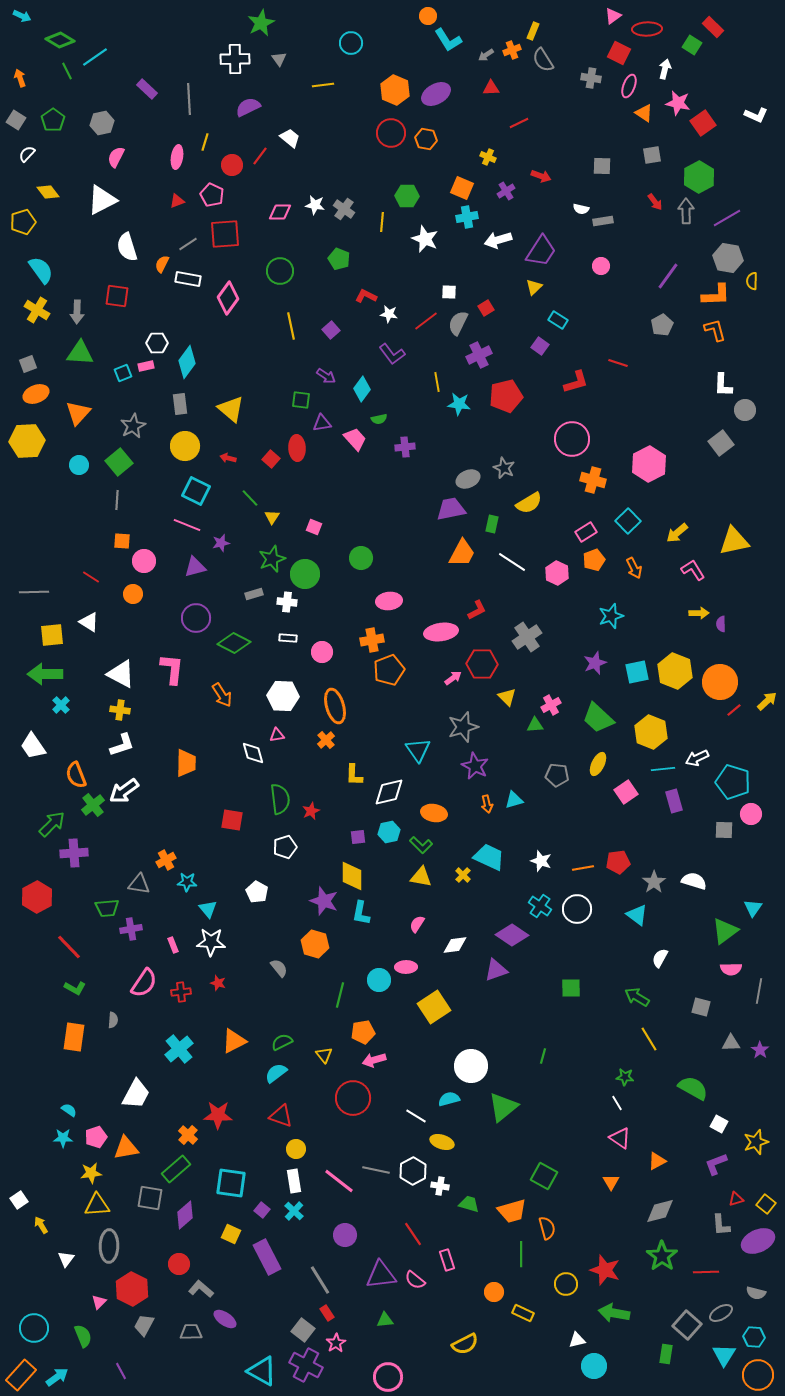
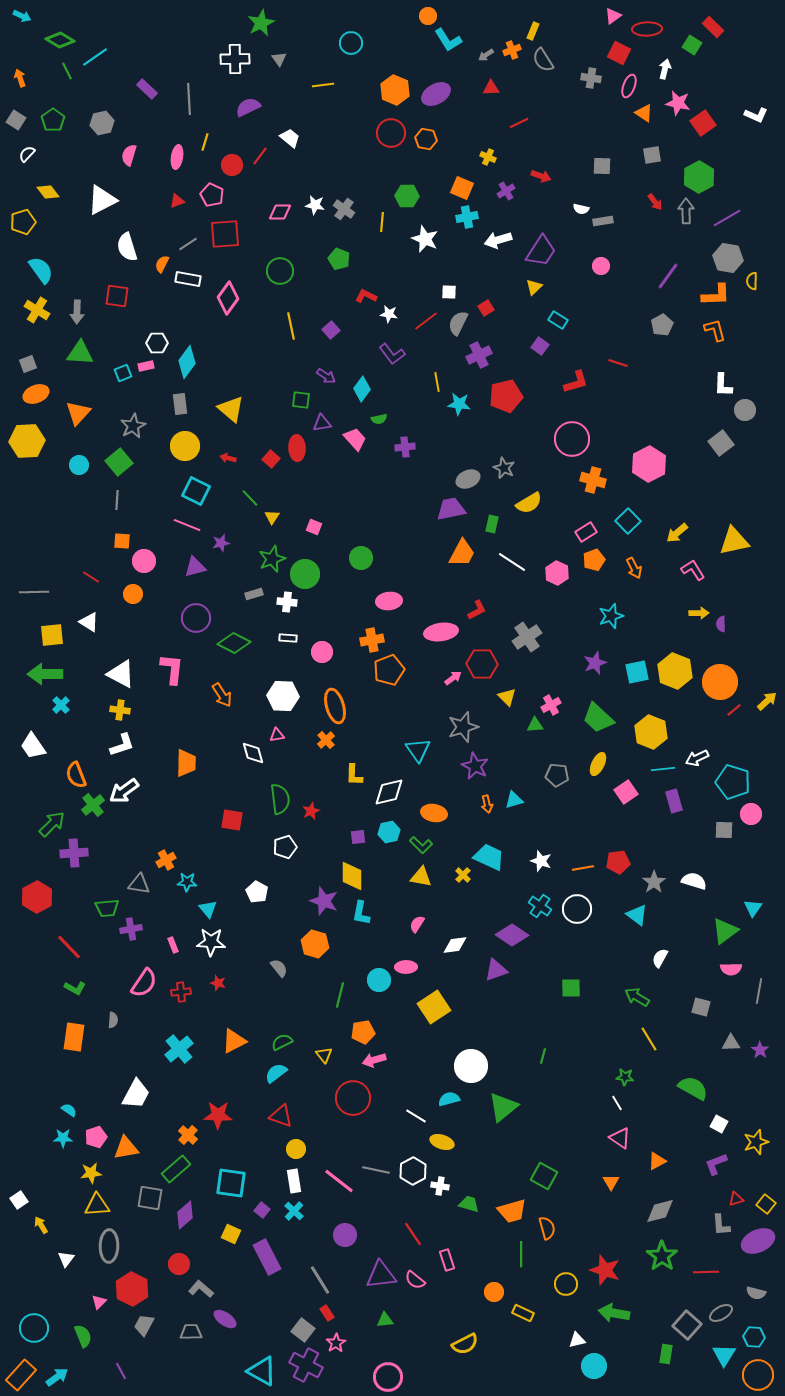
pink semicircle at (116, 157): moved 13 px right, 2 px up; rotated 10 degrees counterclockwise
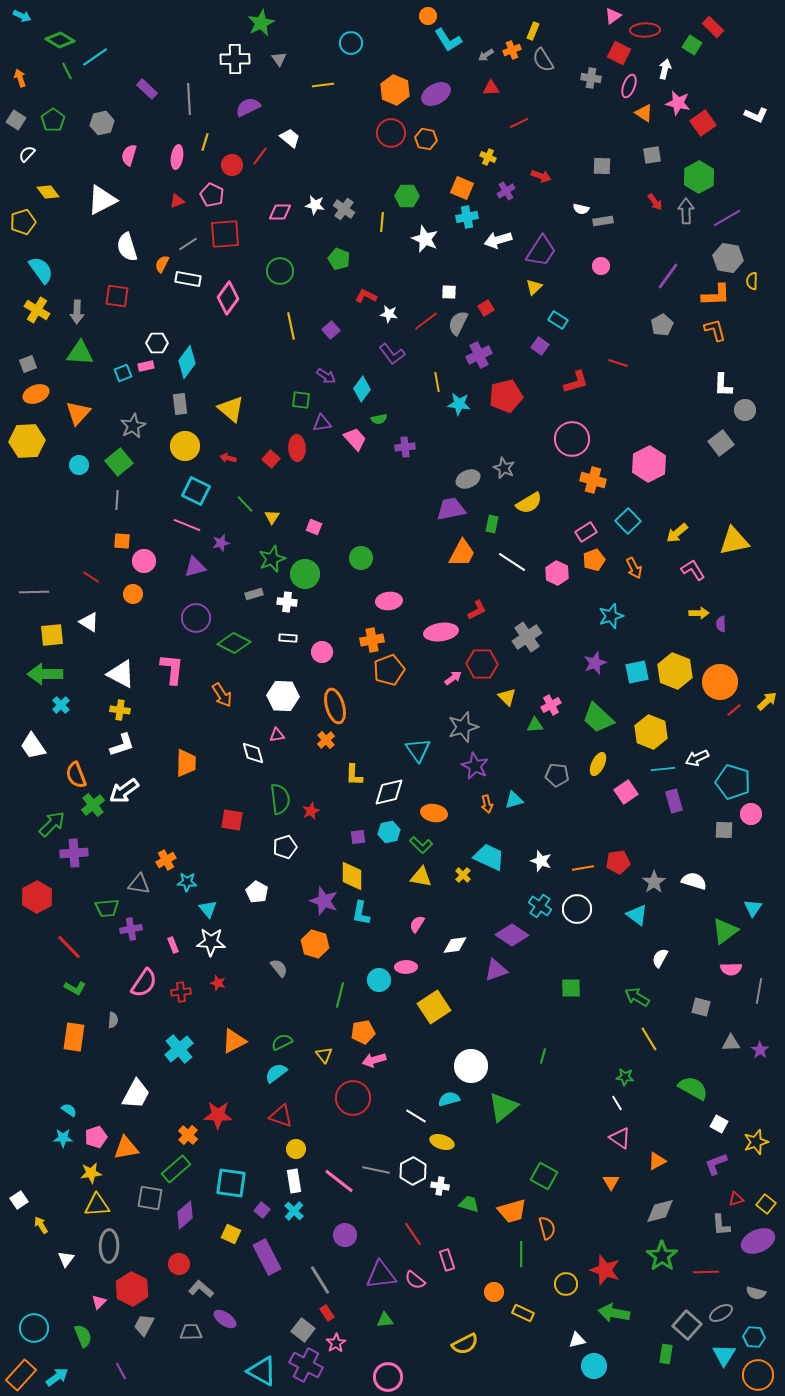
red ellipse at (647, 29): moved 2 px left, 1 px down
green line at (250, 498): moved 5 px left, 6 px down
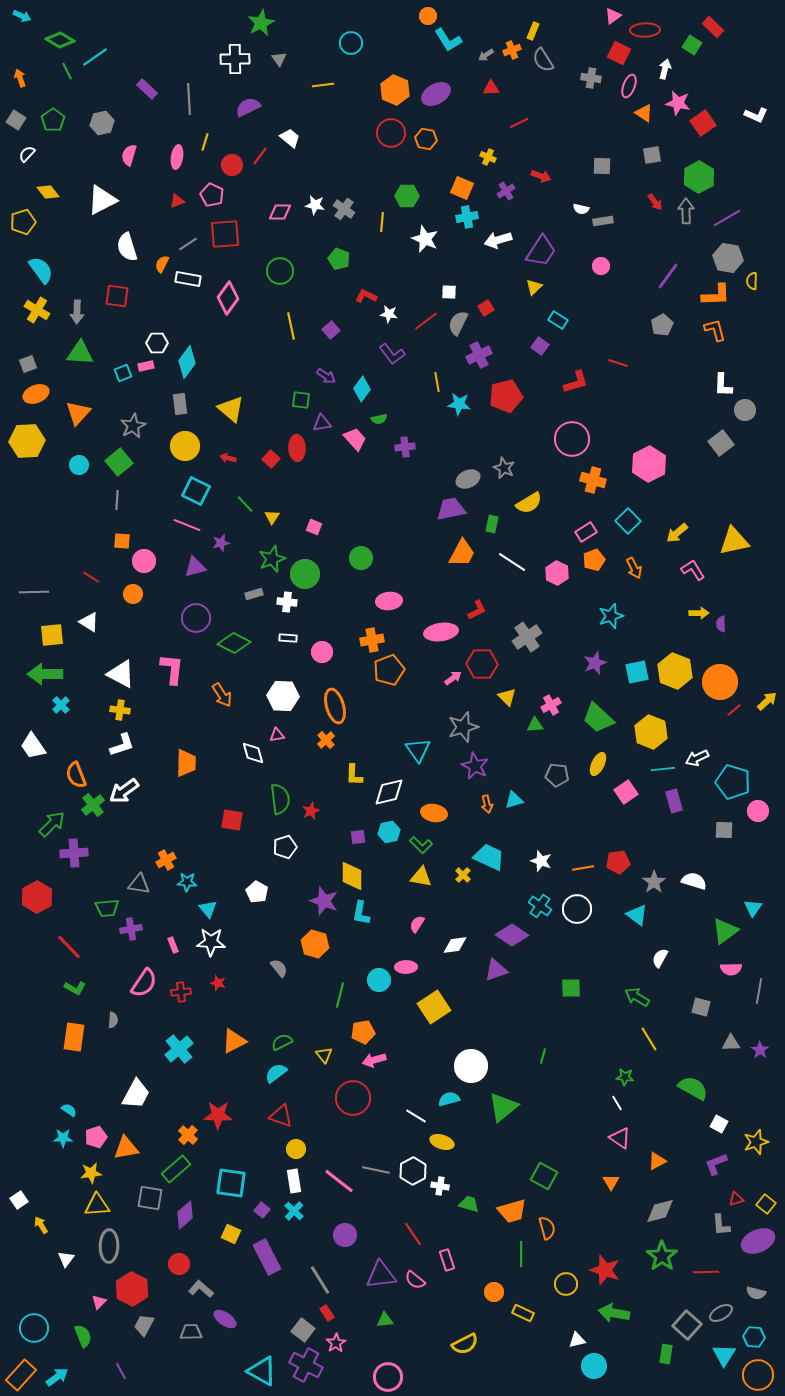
pink circle at (751, 814): moved 7 px right, 3 px up
